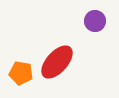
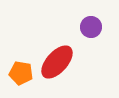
purple circle: moved 4 px left, 6 px down
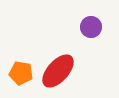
red ellipse: moved 1 px right, 9 px down
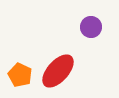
orange pentagon: moved 1 px left, 2 px down; rotated 15 degrees clockwise
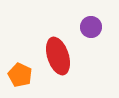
red ellipse: moved 15 px up; rotated 60 degrees counterclockwise
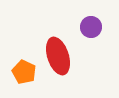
orange pentagon: moved 4 px right, 3 px up
